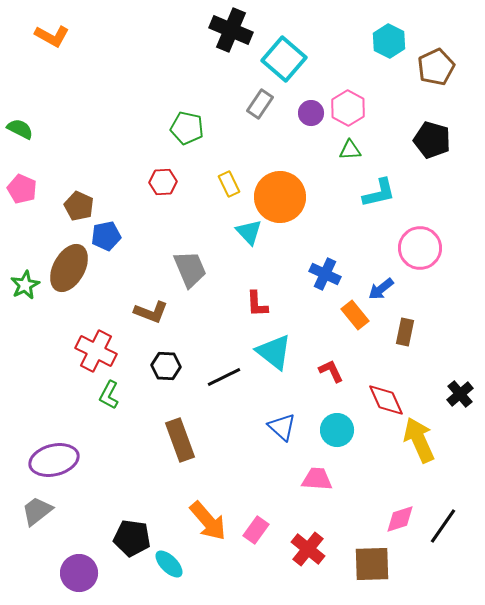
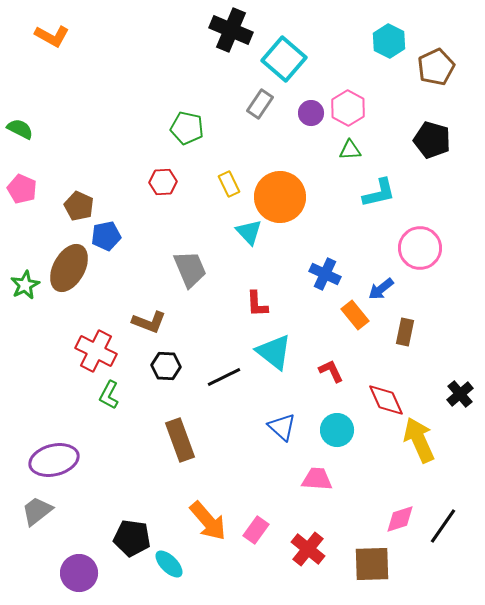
brown L-shape at (151, 312): moved 2 px left, 10 px down
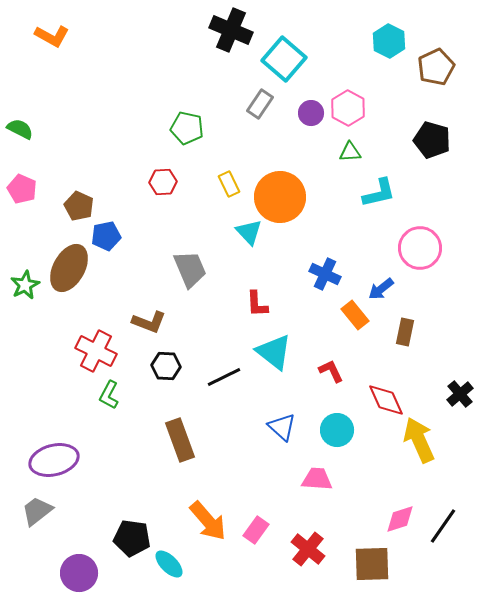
green triangle at (350, 150): moved 2 px down
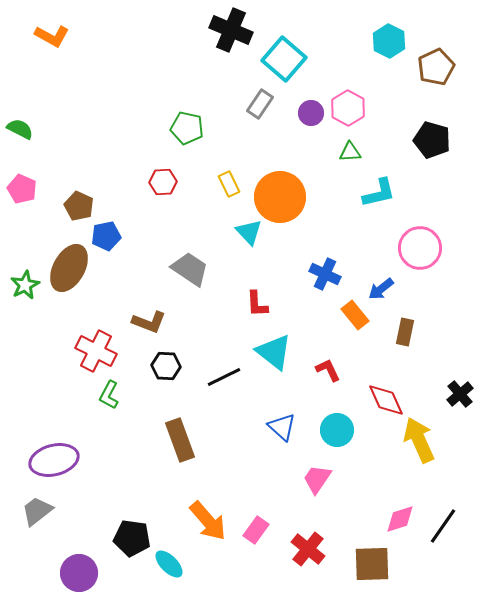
gray trapezoid at (190, 269): rotated 33 degrees counterclockwise
red L-shape at (331, 371): moved 3 px left, 1 px up
pink trapezoid at (317, 479): rotated 60 degrees counterclockwise
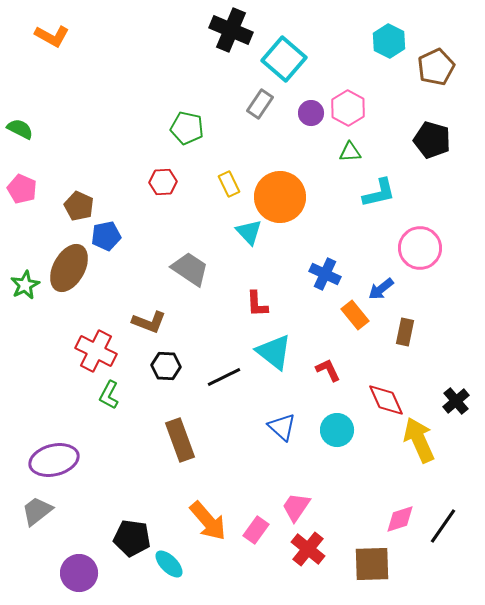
black cross at (460, 394): moved 4 px left, 7 px down
pink trapezoid at (317, 479): moved 21 px left, 28 px down
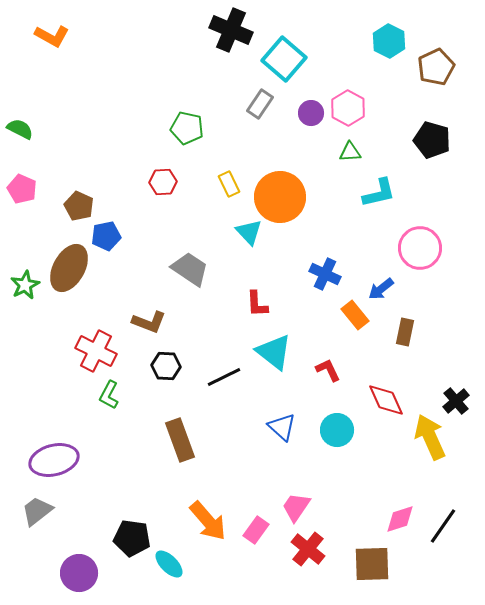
yellow arrow at (419, 440): moved 11 px right, 3 px up
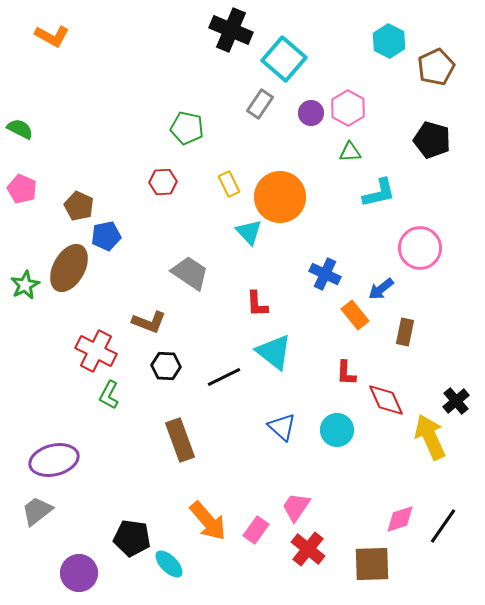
gray trapezoid at (190, 269): moved 4 px down
red L-shape at (328, 370): moved 18 px right, 3 px down; rotated 152 degrees counterclockwise
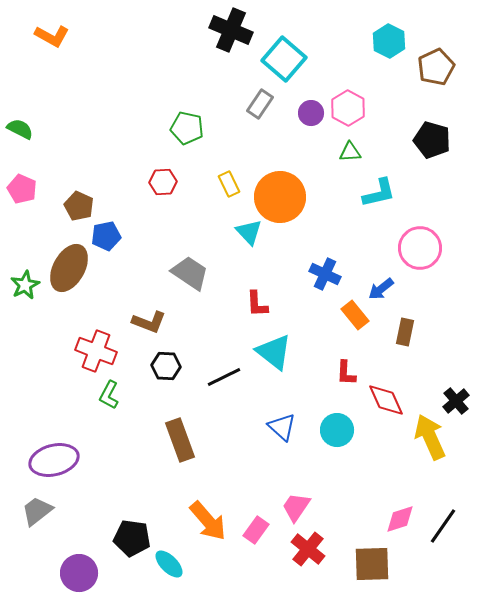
red cross at (96, 351): rotated 6 degrees counterclockwise
